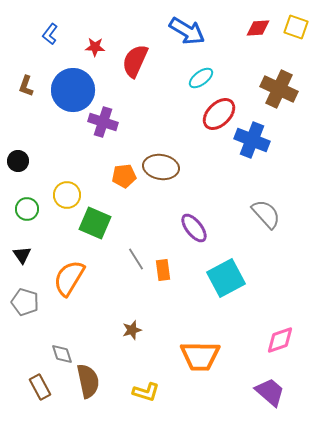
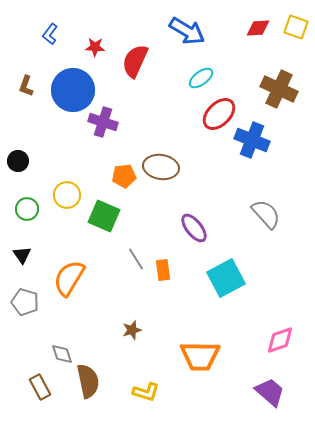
green square: moved 9 px right, 7 px up
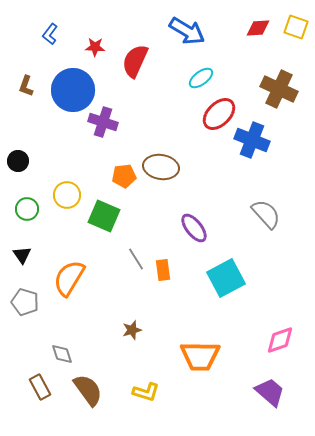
brown semicircle: moved 9 px down; rotated 24 degrees counterclockwise
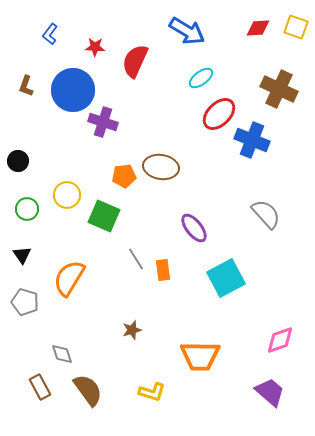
yellow L-shape: moved 6 px right
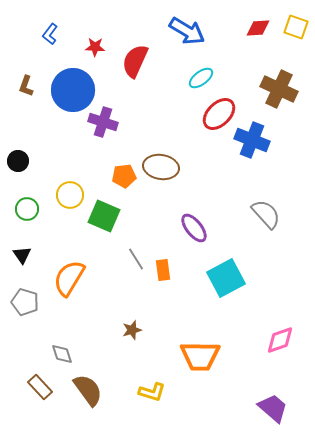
yellow circle: moved 3 px right
brown rectangle: rotated 15 degrees counterclockwise
purple trapezoid: moved 3 px right, 16 px down
